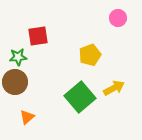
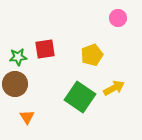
red square: moved 7 px right, 13 px down
yellow pentagon: moved 2 px right
brown circle: moved 2 px down
green square: rotated 16 degrees counterclockwise
orange triangle: rotated 21 degrees counterclockwise
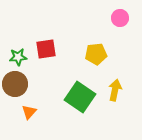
pink circle: moved 2 px right
red square: moved 1 px right
yellow pentagon: moved 4 px right, 1 px up; rotated 15 degrees clockwise
yellow arrow: moved 1 px right, 2 px down; rotated 50 degrees counterclockwise
orange triangle: moved 2 px right, 5 px up; rotated 14 degrees clockwise
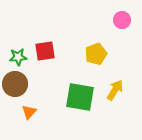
pink circle: moved 2 px right, 2 px down
red square: moved 1 px left, 2 px down
yellow pentagon: rotated 15 degrees counterclockwise
yellow arrow: rotated 20 degrees clockwise
green square: rotated 24 degrees counterclockwise
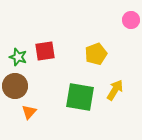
pink circle: moved 9 px right
green star: rotated 24 degrees clockwise
brown circle: moved 2 px down
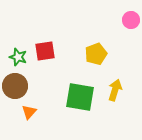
yellow arrow: rotated 15 degrees counterclockwise
